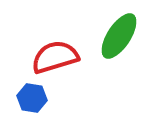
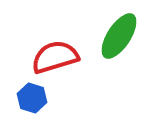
blue hexagon: rotated 8 degrees clockwise
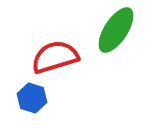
green ellipse: moved 3 px left, 6 px up
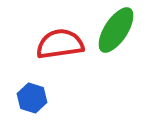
red semicircle: moved 5 px right, 13 px up; rotated 9 degrees clockwise
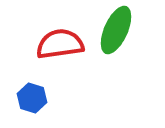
green ellipse: rotated 9 degrees counterclockwise
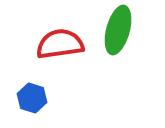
green ellipse: moved 2 px right; rotated 9 degrees counterclockwise
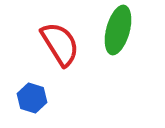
red semicircle: rotated 66 degrees clockwise
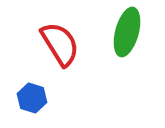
green ellipse: moved 9 px right, 2 px down
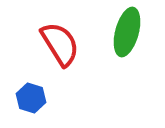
blue hexagon: moved 1 px left
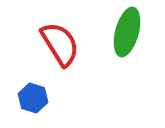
blue hexagon: moved 2 px right
